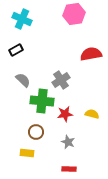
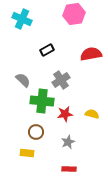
black rectangle: moved 31 px right
gray star: rotated 24 degrees clockwise
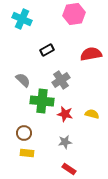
red star: rotated 21 degrees clockwise
brown circle: moved 12 px left, 1 px down
gray star: moved 3 px left; rotated 16 degrees clockwise
red rectangle: rotated 32 degrees clockwise
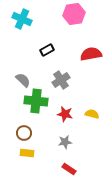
green cross: moved 6 px left
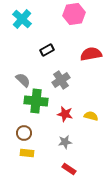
cyan cross: rotated 18 degrees clockwise
yellow semicircle: moved 1 px left, 2 px down
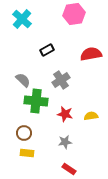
yellow semicircle: rotated 24 degrees counterclockwise
